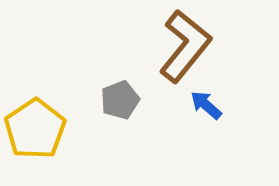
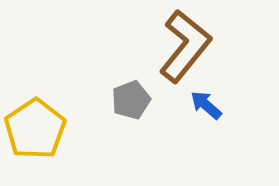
gray pentagon: moved 11 px right
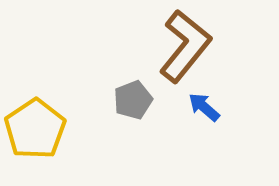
gray pentagon: moved 2 px right
blue arrow: moved 2 px left, 2 px down
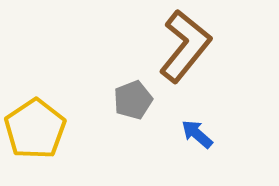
blue arrow: moved 7 px left, 27 px down
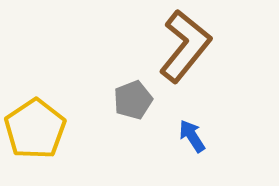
blue arrow: moved 5 px left, 2 px down; rotated 16 degrees clockwise
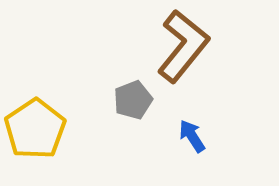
brown L-shape: moved 2 px left
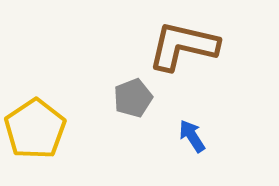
brown L-shape: rotated 116 degrees counterclockwise
gray pentagon: moved 2 px up
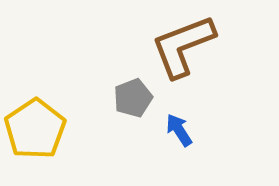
brown L-shape: rotated 34 degrees counterclockwise
blue arrow: moved 13 px left, 6 px up
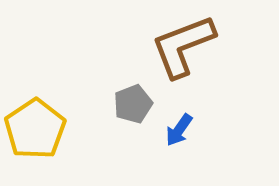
gray pentagon: moved 6 px down
blue arrow: rotated 112 degrees counterclockwise
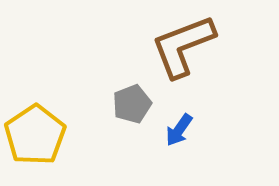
gray pentagon: moved 1 px left
yellow pentagon: moved 6 px down
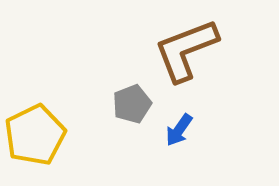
brown L-shape: moved 3 px right, 4 px down
yellow pentagon: rotated 8 degrees clockwise
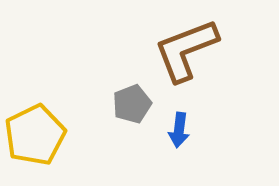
blue arrow: rotated 28 degrees counterclockwise
